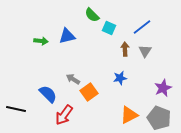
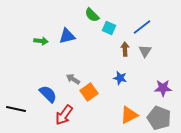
blue star: rotated 24 degrees clockwise
purple star: rotated 24 degrees clockwise
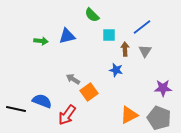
cyan square: moved 7 px down; rotated 24 degrees counterclockwise
blue star: moved 4 px left, 8 px up
blue semicircle: moved 6 px left, 7 px down; rotated 24 degrees counterclockwise
red arrow: moved 3 px right
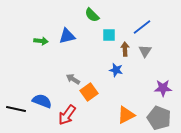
orange triangle: moved 3 px left
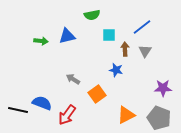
green semicircle: rotated 56 degrees counterclockwise
orange square: moved 8 px right, 2 px down
blue semicircle: moved 2 px down
black line: moved 2 px right, 1 px down
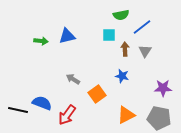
green semicircle: moved 29 px right
blue star: moved 6 px right, 6 px down
gray pentagon: rotated 10 degrees counterclockwise
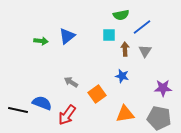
blue triangle: rotated 24 degrees counterclockwise
gray arrow: moved 2 px left, 3 px down
orange triangle: moved 1 px left, 1 px up; rotated 18 degrees clockwise
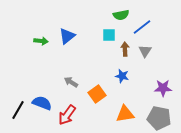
black line: rotated 72 degrees counterclockwise
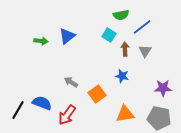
cyan square: rotated 32 degrees clockwise
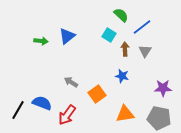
green semicircle: rotated 126 degrees counterclockwise
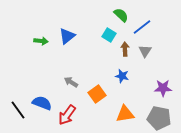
black line: rotated 66 degrees counterclockwise
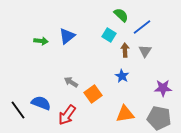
brown arrow: moved 1 px down
blue star: rotated 16 degrees clockwise
orange square: moved 4 px left
blue semicircle: moved 1 px left
